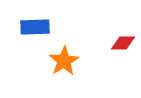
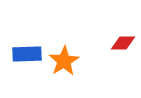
blue rectangle: moved 8 px left, 27 px down
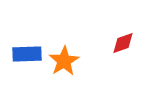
red diamond: rotated 20 degrees counterclockwise
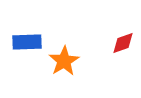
blue rectangle: moved 12 px up
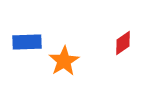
red diamond: rotated 15 degrees counterclockwise
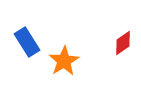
blue rectangle: rotated 60 degrees clockwise
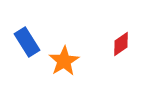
red diamond: moved 2 px left, 1 px down
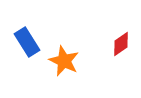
orange star: rotated 16 degrees counterclockwise
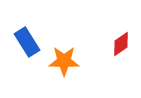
orange star: rotated 24 degrees counterclockwise
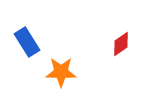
orange star: moved 3 px left, 11 px down
